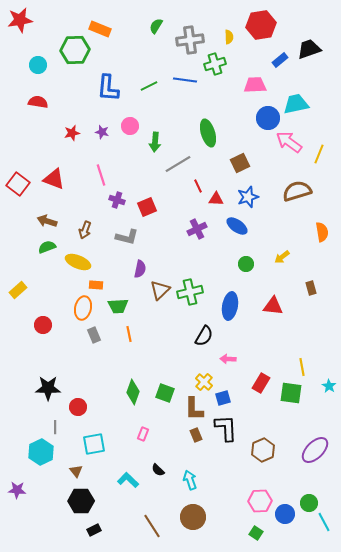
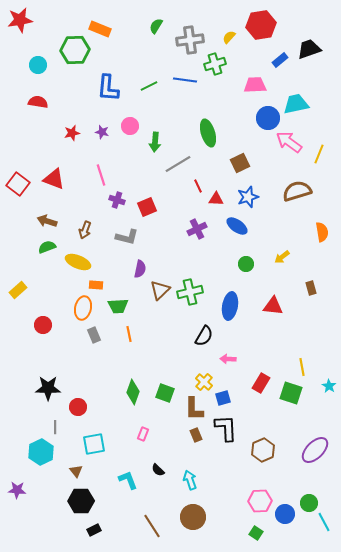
yellow semicircle at (229, 37): rotated 136 degrees counterclockwise
green square at (291, 393): rotated 10 degrees clockwise
cyan L-shape at (128, 480): rotated 25 degrees clockwise
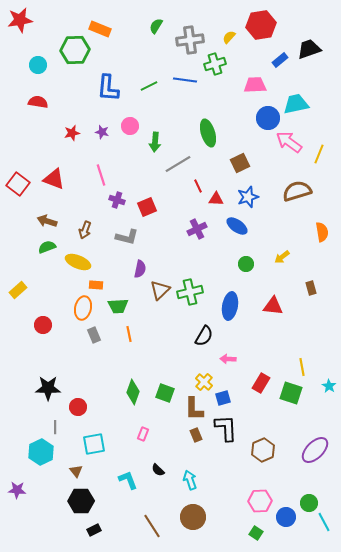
blue circle at (285, 514): moved 1 px right, 3 px down
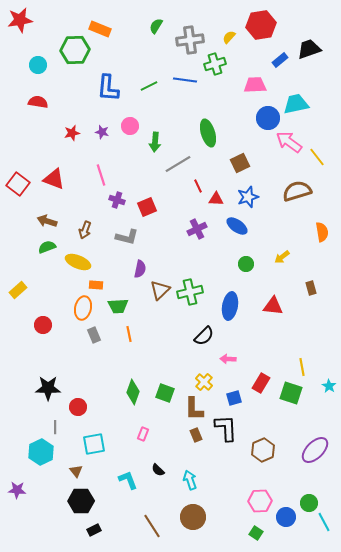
yellow line at (319, 154): moved 2 px left, 3 px down; rotated 60 degrees counterclockwise
black semicircle at (204, 336): rotated 15 degrees clockwise
blue square at (223, 398): moved 11 px right
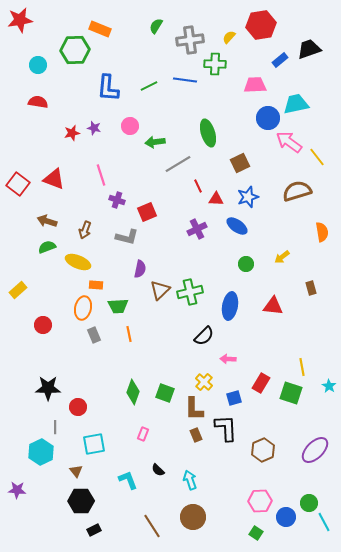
green cross at (215, 64): rotated 20 degrees clockwise
purple star at (102, 132): moved 8 px left, 4 px up
green arrow at (155, 142): rotated 78 degrees clockwise
red square at (147, 207): moved 5 px down
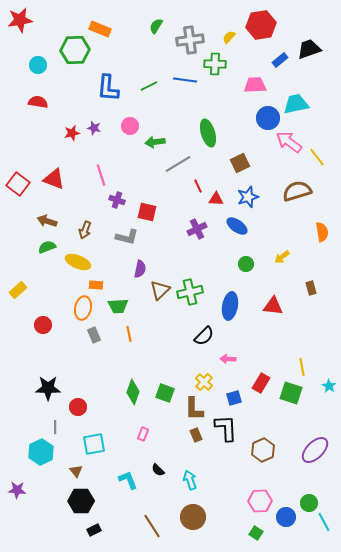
red square at (147, 212): rotated 36 degrees clockwise
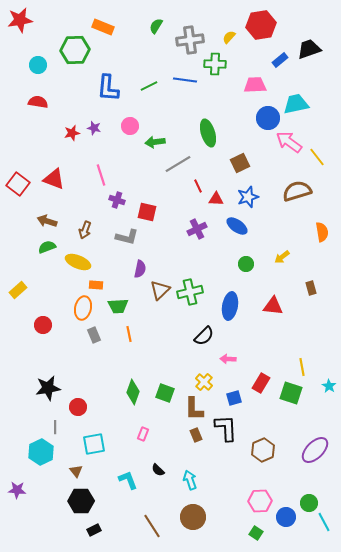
orange rectangle at (100, 29): moved 3 px right, 2 px up
black star at (48, 388): rotated 10 degrees counterclockwise
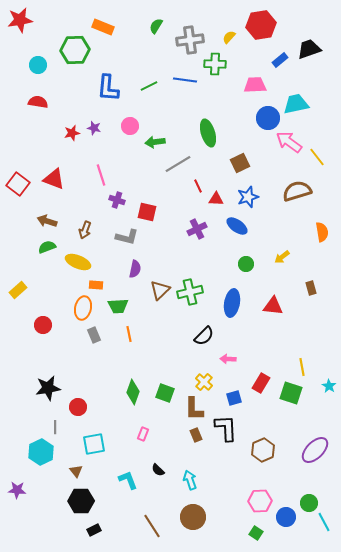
purple semicircle at (140, 269): moved 5 px left
blue ellipse at (230, 306): moved 2 px right, 3 px up
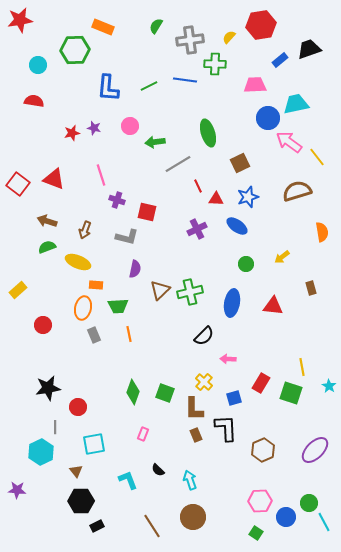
red semicircle at (38, 102): moved 4 px left, 1 px up
black rectangle at (94, 530): moved 3 px right, 4 px up
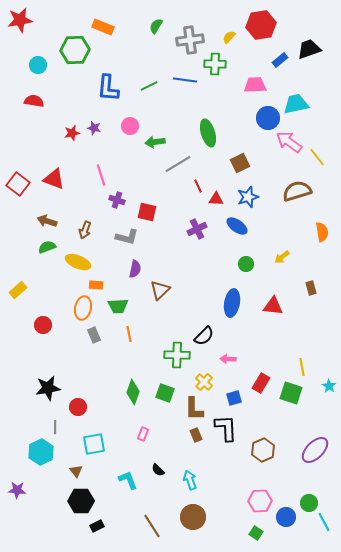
green cross at (190, 292): moved 13 px left, 63 px down; rotated 15 degrees clockwise
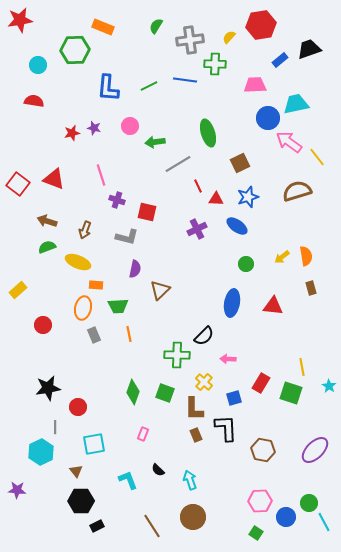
orange semicircle at (322, 232): moved 16 px left, 24 px down
brown hexagon at (263, 450): rotated 25 degrees counterclockwise
